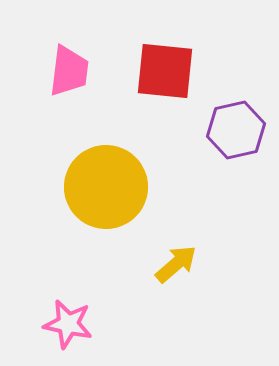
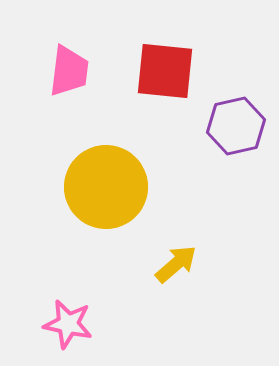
purple hexagon: moved 4 px up
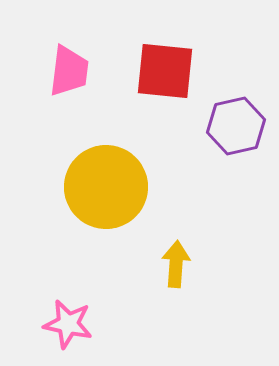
yellow arrow: rotated 45 degrees counterclockwise
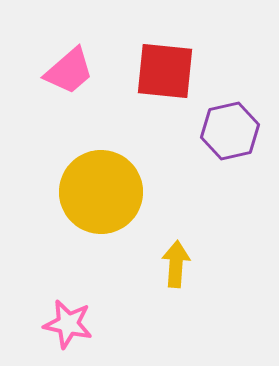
pink trapezoid: rotated 42 degrees clockwise
purple hexagon: moved 6 px left, 5 px down
yellow circle: moved 5 px left, 5 px down
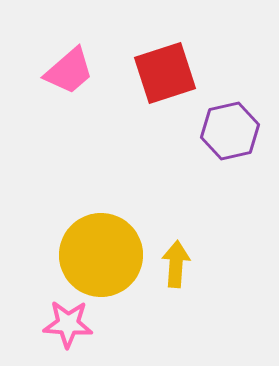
red square: moved 2 px down; rotated 24 degrees counterclockwise
yellow circle: moved 63 px down
pink star: rotated 9 degrees counterclockwise
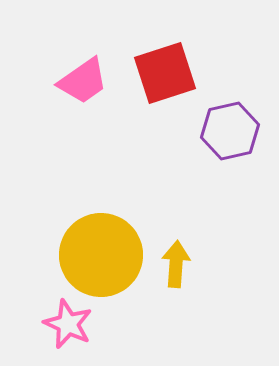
pink trapezoid: moved 14 px right, 10 px down; rotated 6 degrees clockwise
pink star: rotated 21 degrees clockwise
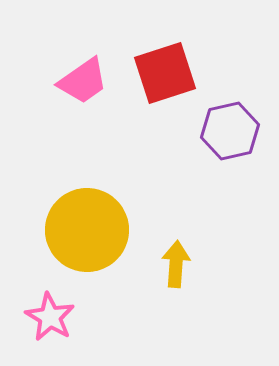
yellow circle: moved 14 px left, 25 px up
pink star: moved 18 px left, 7 px up; rotated 6 degrees clockwise
